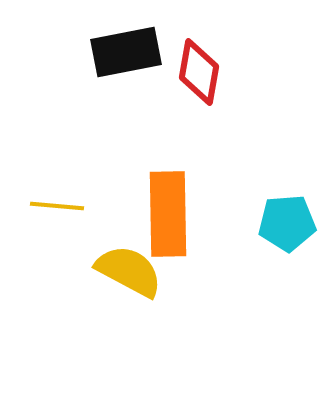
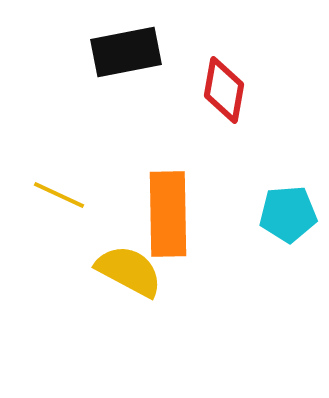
red diamond: moved 25 px right, 18 px down
yellow line: moved 2 px right, 11 px up; rotated 20 degrees clockwise
cyan pentagon: moved 1 px right, 9 px up
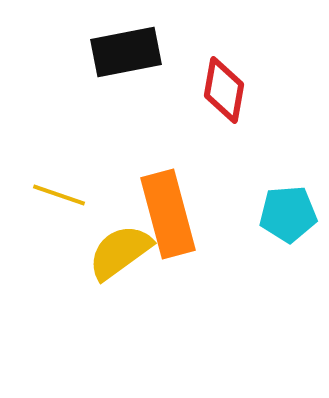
yellow line: rotated 6 degrees counterclockwise
orange rectangle: rotated 14 degrees counterclockwise
yellow semicircle: moved 9 px left, 19 px up; rotated 64 degrees counterclockwise
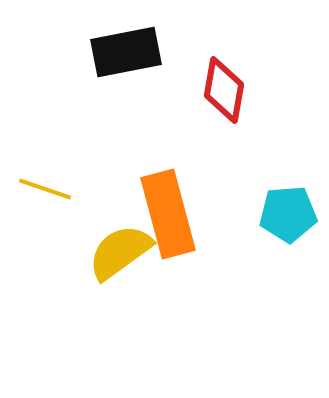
yellow line: moved 14 px left, 6 px up
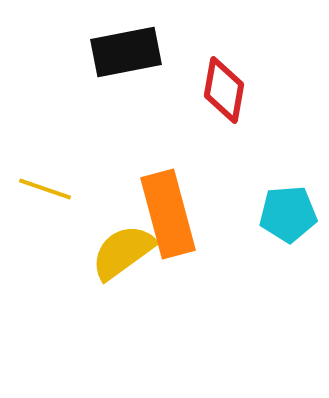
yellow semicircle: moved 3 px right
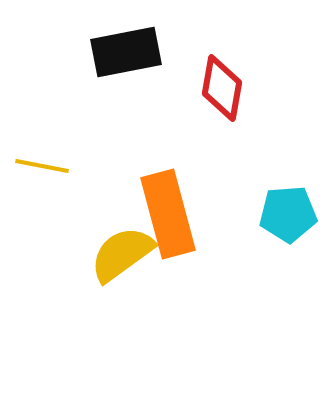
red diamond: moved 2 px left, 2 px up
yellow line: moved 3 px left, 23 px up; rotated 8 degrees counterclockwise
yellow semicircle: moved 1 px left, 2 px down
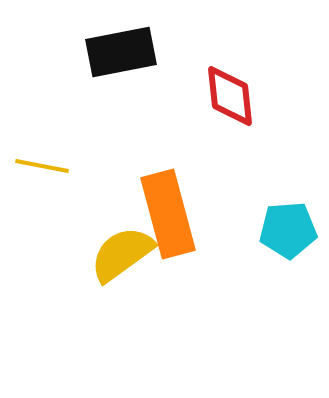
black rectangle: moved 5 px left
red diamond: moved 8 px right, 8 px down; rotated 16 degrees counterclockwise
cyan pentagon: moved 16 px down
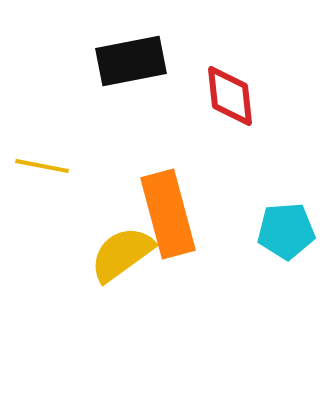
black rectangle: moved 10 px right, 9 px down
cyan pentagon: moved 2 px left, 1 px down
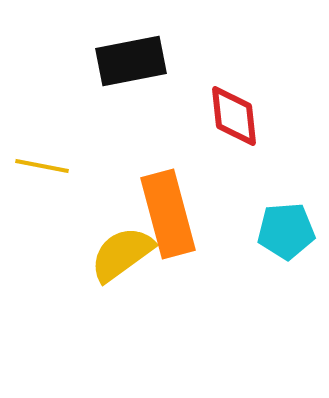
red diamond: moved 4 px right, 20 px down
